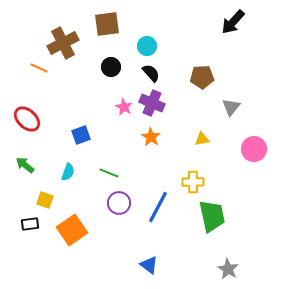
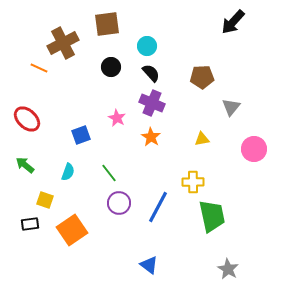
pink star: moved 7 px left, 11 px down
green line: rotated 30 degrees clockwise
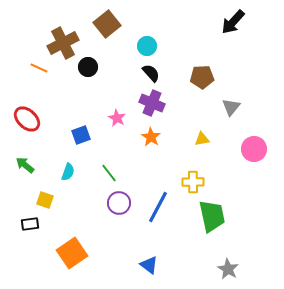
brown square: rotated 32 degrees counterclockwise
black circle: moved 23 px left
orange square: moved 23 px down
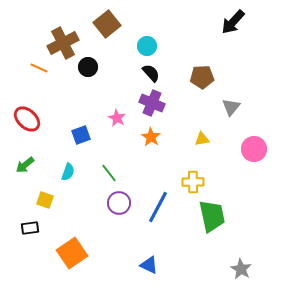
green arrow: rotated 78 degrees counterclockwise
black rectangle: moved 4 px down
blue triangle: rotated 12 degrees counterclockwise
gray star: moved 13 px right
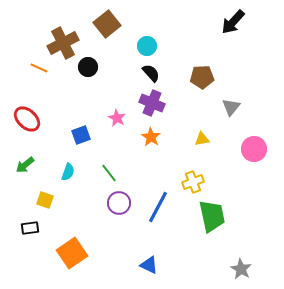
yellow cross: rotated 20 degrees counterclockwise
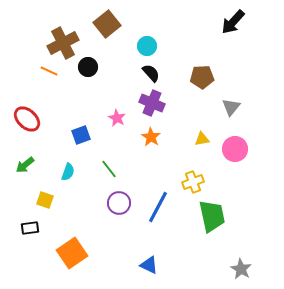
orange line: moved 10 px right, 3 px down
pink circle: moved 19 px left
green line: moved 4 px up
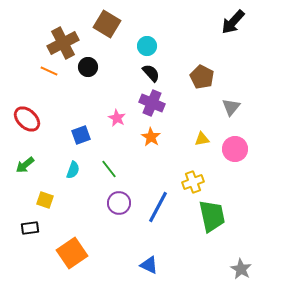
brown square: rotated 20 degrees counterclockwise
brown pentagon: rotated 30 degrees clockwise
cyan semicircle: moved 5 px right, 2 px up
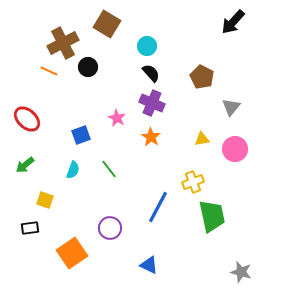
purple circle: moved 9 px left, 25 px down
gray star: moved 3 px down; rotated 15 degrees counterclockwise
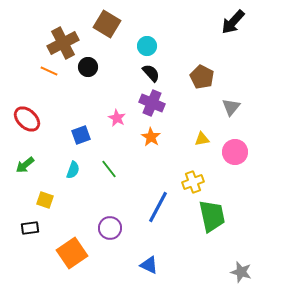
pink circle: moved 3 px down
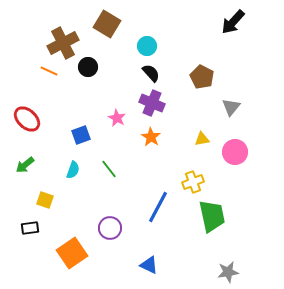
gray star: moved 13 px left; rotated 25 degrees counterclockwise
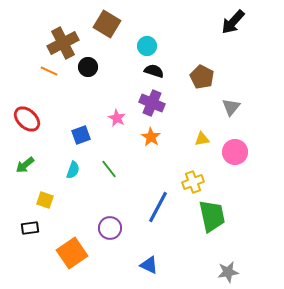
black semicircle: moved 3 px right, 2 px up; rotated 30 degrees counterclockwise
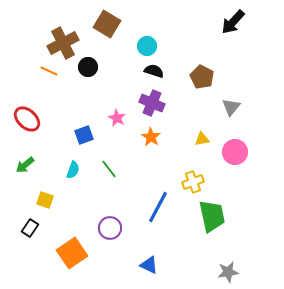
blue square: moved 3 px right
black rectangle: rotated 48 degrees counterclockwise
